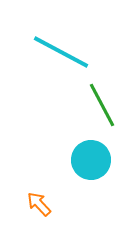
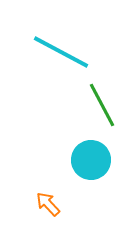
orange arrow: moved 9 px right
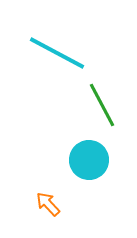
cyan line: moved 4 px left, 1 px down
cyan circle: moved 2 px left
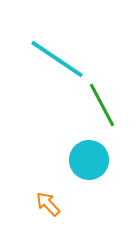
cyan line: moved 6 px down; rotated 6 degrees clockwise
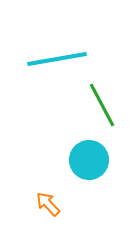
cyan line: rotated 44 degrees counterclockwise
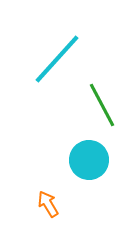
cyan line: rotated 38 degrees counterclockwise
orange arrow: rotated 12 degrees clockwise
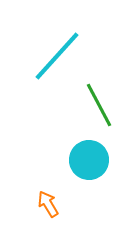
cyan line: moved 3 px up
green line: moved 3 px left
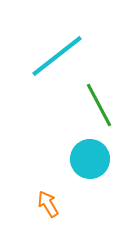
cyan line: rotated 10 degrees clockwise
cyan circle: moved 1 px right, 1 px up
